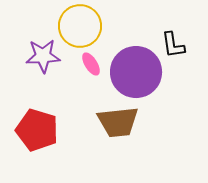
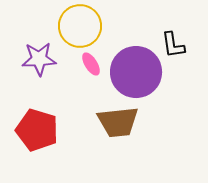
purple star: moved 4 px left, 3 px down
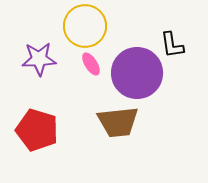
yellow circle: moved 5 px right
black L-shape: moved 1 px left
purple circle: moved 1 px right, 1 px down
